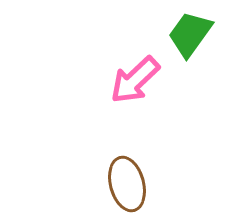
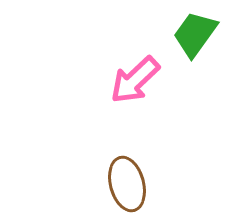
green trapezoid: moved 5 px right
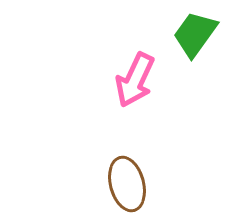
pink arrow: rotated 22 degrees counterclockwise
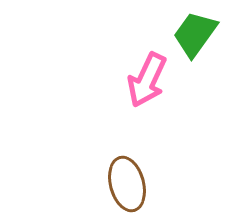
pink arrow: moved 12 px right
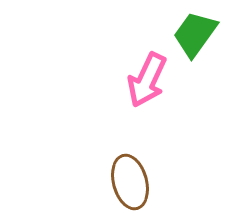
brown ellipse: moved 3 px right, 2 px up
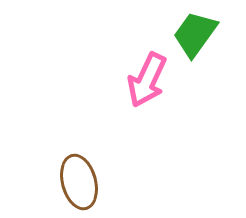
brown ellipse: moved 51 px left
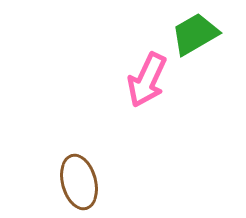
green trapezoid: rotated 24 degrees clockwise
